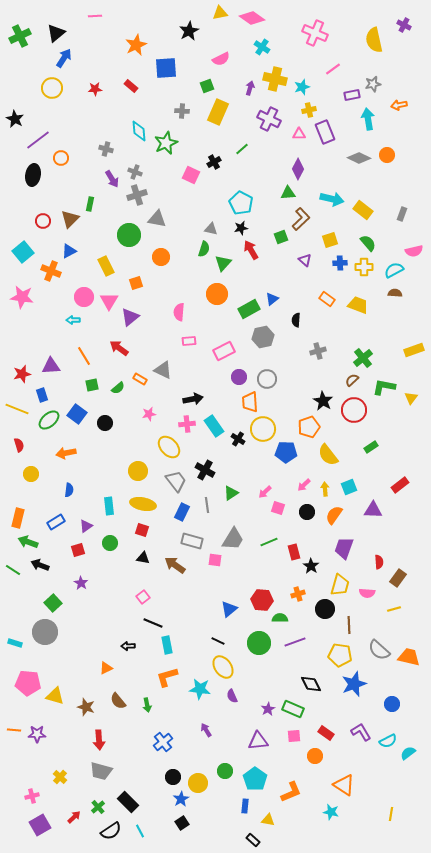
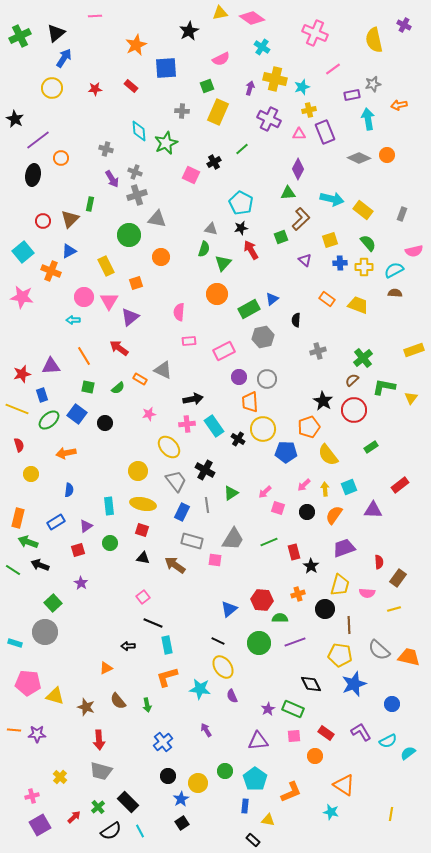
green square at (92, 385): moved 4 px left, 2 px down; rotated 24 degrees clockwise
purple trapezoid at (344, 548): rotated 50 degrees clockwise
black circle at (173, 777): moved 5 px left, 1 px up
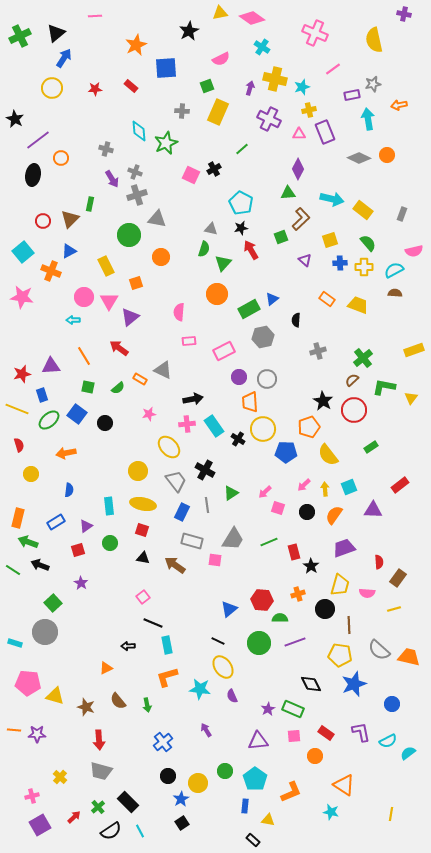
purple cross at (404, 25): moved 11 px up; rotated 16 degrees counterclockwise
black cross at (214, 162): moved 7 px down
purple L-shape at (361, 732): rotated 20 degrees clockwise
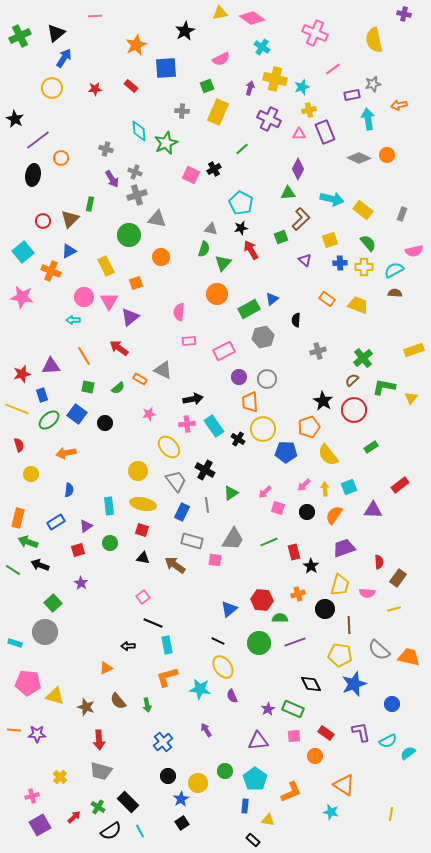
black star at (189, 31): moved 4 px left
green cross at (98, 807): rotated 16 degrees counterclockwise
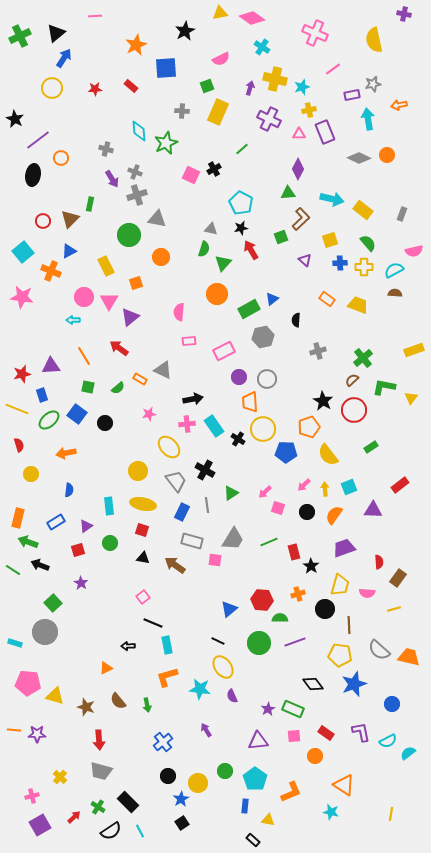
black diamond at (311, 684): moved 2 px right; rotated 10 degrees counterclockwise
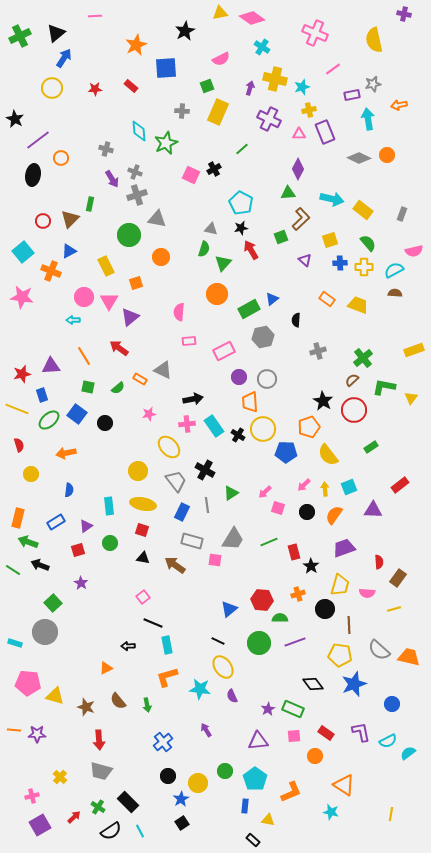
black cross at (238, 439): moved 4 px up
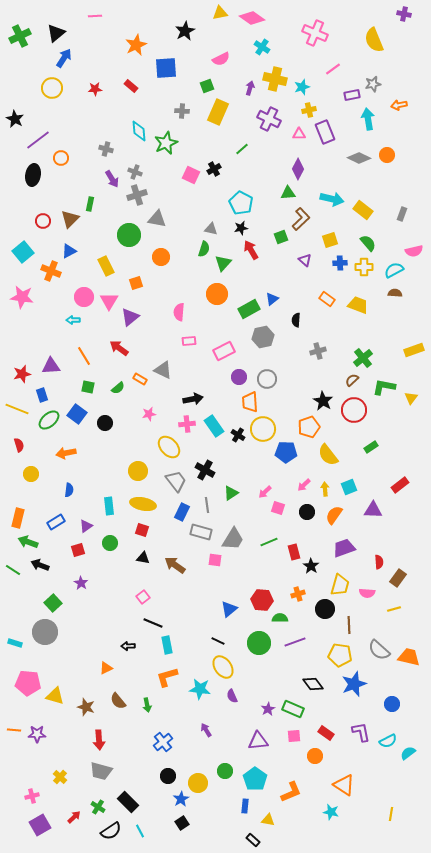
yellow semicircle at (374, 40): rotated 10 degrees counterclockwise
gray rectangle at (192, 541): moved 9 px right, 9 px up
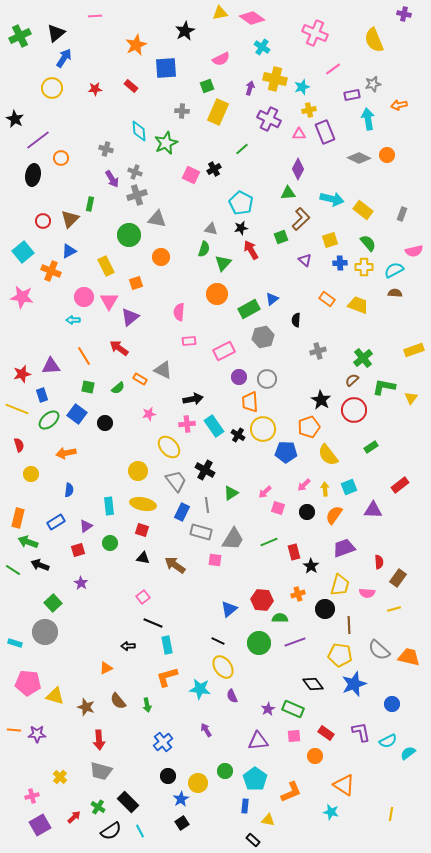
black star at (323, 401): moved 2 px left, 1 px up
